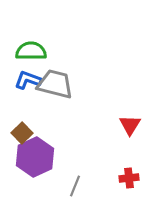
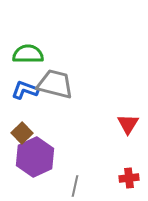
green semicircle: moved 3 px left, 3 px down
blue L-shape: moved 3 px left, 10 px down
red triangle: moved 2 px left, 1 px up
gray line: rotated 10 degrees counterclockwise
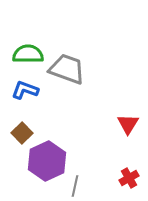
gray trapezoid: moved 12 px right, 15 px up; rotated 6 degrees clockwise
purple hexagon: moved 12 px right, 4 px down
red cross: rotated 24 degrees counterclockwise
